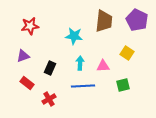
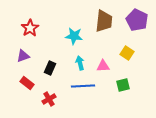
red star: moved 2 px down; rotated 24 degrees counterclockwise
cyan arrow: rotated 16 degrees counterclockwise
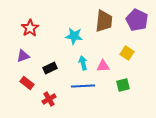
cyan arrow: moved 3 px right
black rectangle: rotated 40 degrees clockwise
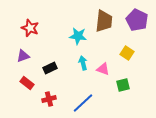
red star: rotated 18 degrees counterclockwise
cyan star: moved 4 px right
pink triangle: moved 3 px down; rotated 24 degrees clockwise
blue line: moved 17 px down; rotated 40 degrees counterclockwise
red cross: rotated 16 degrees clockwise
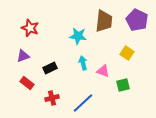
pink triangle: moved 2 px down
red cross: moved 3 px right, 1 px up
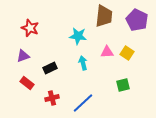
brown trapezoid: moved 5 px up
pink triangle: moved 4 px right, 19 px up; rotated 24 degrees counterclockwise
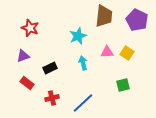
cyan star: rotated 30 degrees counterclockwise
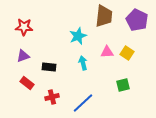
red star: moved 6 px left, 1 px up; rotated 18 degrees counterclockwise
black rectangle: moved 1 px left, 1 px up; rotated 32 degrees clockwise
red cross: moved 1 px up
